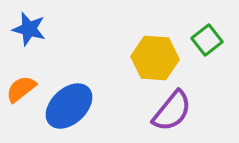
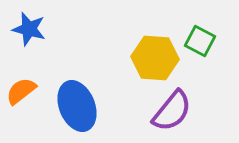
green square: moved 7 px left, 1 px down; rotated 24 degrees counterclockwise
orange semicircle: moved 2 px down
blue ellipse: moved 8 px right; rotated 69 degrees counterclockwise
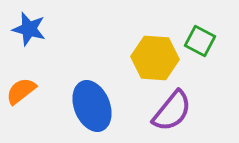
blue ellipse: moved 15 px right
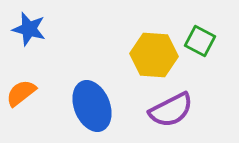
yellow hexagon: moved 1 px left, 3 px up
orange semicircle: moved 2 px down
purple semicircle: moved 1 px left, 1 px up; rotated 24 degrees clockwise
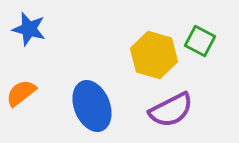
yellow hexagon: rotated 12 degrees clockwise
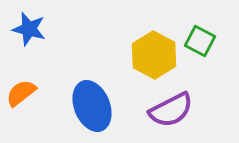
yellow hexagon: rotated 12 degrees clockwise
